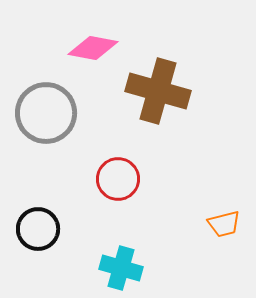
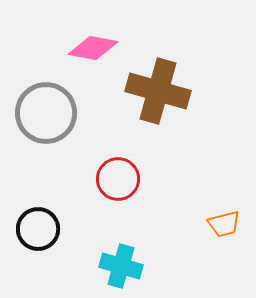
cyan cross: moved 2 px up
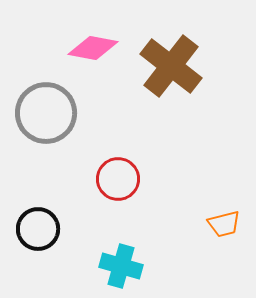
brown cross: moved 13 px right, 25 px up; rotated 22 degrees clockwise
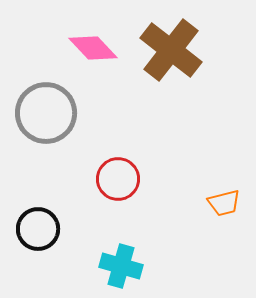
pink diamond: rotated 36 degrees clockwise
brown cross: moved 16 px up
orange trapezoid: moved 21 px up
